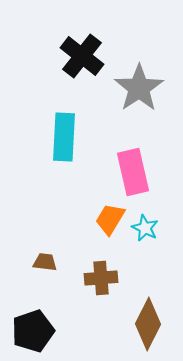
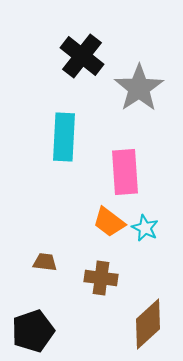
pink rectangle: moved 8 px left; rotated 9 degrees clockwise
orange trapezoid: moved 1 px left, 3 px down; rotated 84 degrees counterclockwise
brown cross: rotated 12 degrees clockwise
brown diamond: rotated 21 degrees clockwise
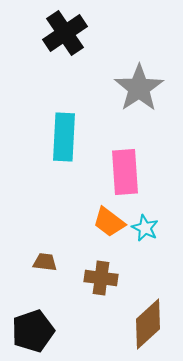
black cross: moved 17 px left, 23 px up; rotated 18 degrees clockwise
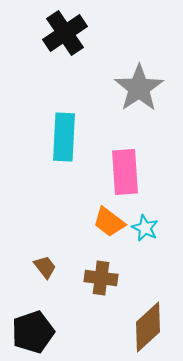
brown trapezoid: moved 5 px down; rotated 45 degrees clockwise
brown diamond: moved 3 px down
black pentagon: moved 1 px down
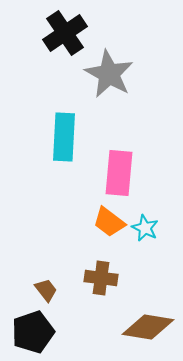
gray star: moved 30 px left, 14 px up; rotated 9 degrees counterclockwise
pink rectangle: moved 6 px left, 1 px down; rotated 9 degrees clockwise
brown trapezoid: moved 1 px right, 23 px down
brown diamond: rotated 51 degrees clockwise
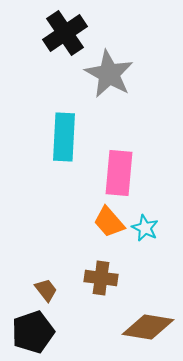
orange trapezoid: rotated 12 degrees clockwise
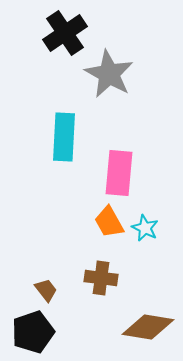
orange trapezoid: rotated 12 degrees clockwise
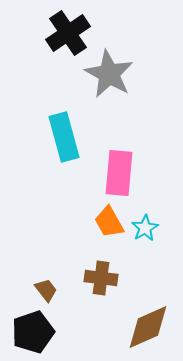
black cross: moved 3 px right
cyan rectangle: rotated 18 degrees counterclockwise
cyan star: rotated 16 degrees clockwise
brown diamond: rotated 33 degrees counterclockwise
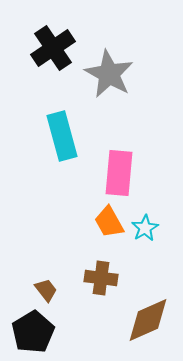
black cross: moved 15 px left, 15 px down
cyan rectangle: moved 2 px left, 1 px up
brown diamond: moved 7 px up
black pentagon: rotated 12 degrees counterclockwise
